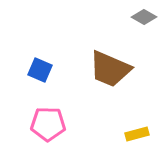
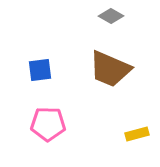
gray diamond: moved 33 px left, 1 px up
blue square: rotated 30 degrees counterclockwise
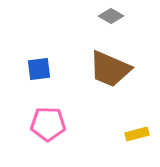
blue square: moved 1 px left, 1 px up
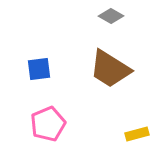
brown trapezoid: rotated 9 degrees clockwise
pink pentagon: rotated 24 degrees counterclockwise
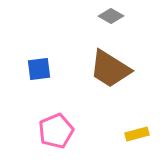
pink pentagon: moved 8 px right, 7 px down
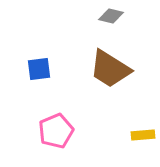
gray diamond: rotated 15 degrees counterclockwise
yellow rectangle: moved 6 px right, 1 px down; rotated 10 degrees clockwise
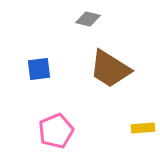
gray diamond: moved 23 px left, 3 px down
yellow rectangle: moved 7 px up
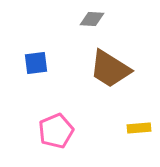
gray diamond: moved 4 px right; rotated 10 degrees counterclockwise
blue square: moved 3 px left, 6 px up
yellow rectangle: moved 4 px left
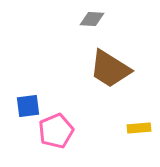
blue square: moved 8 px left, 43 px down
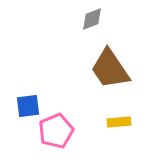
gray diamond: rotated 25 degrees counterclockwise
brown trapezoid: rotated 24 degrees clockwise
yellow rectangle: moved 20 px left, 6 px up
